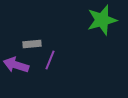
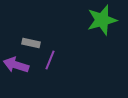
gray rectangle: moved 1 px left, 1 px up; rotated 18 degrees clockwise
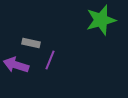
green star: moved 1 px left
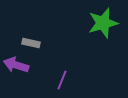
green star: moved 2 px right, 3 px down
purple line: moved 12 px right, 20 px down
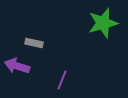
gray rectangle: moved 3 px right
purple arrow: moved 1 px right, 1 px down
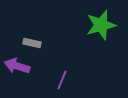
green star: moved 2 px left, 2 px down
gray rectangle: moved 2 px left
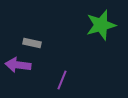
purple arrow: moved 1 px right, 1 px up; rotated 10 degrees counterclockwise
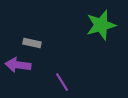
purple line: moved 2 px down; rotated 54 degrees counterclockwise
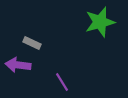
green star: moved 1 px left, 3 px up
gray rectangle: rotated 12 degrees clockwise
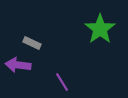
green star: moved 7 px down; rotated 20 degrees counterclockwise
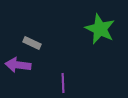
green star: rotated 12 degrees counterclockwise
purple line: moved 1 px right, 1 px down; rotated 30 degrees clockwise
